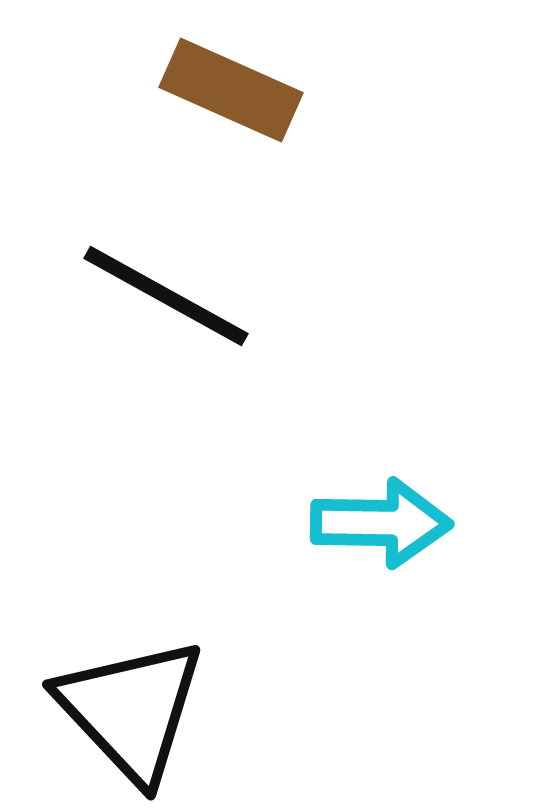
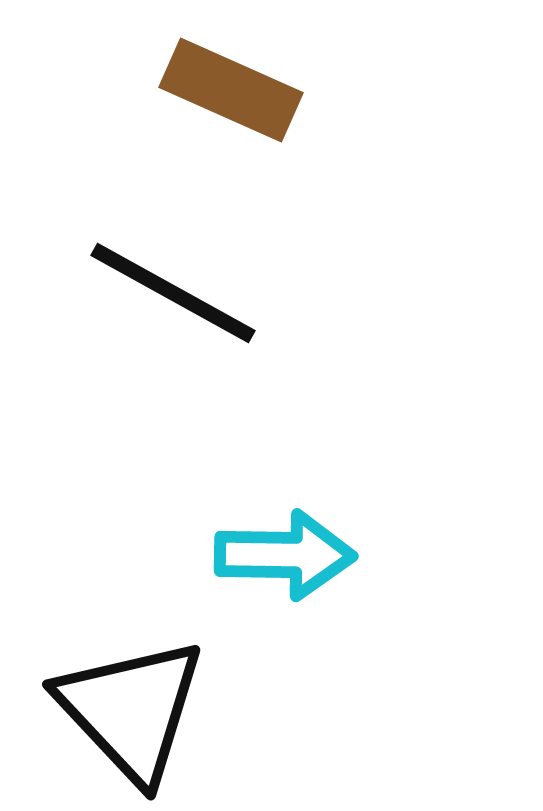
black line: moved 7 px right, 3 px up
cyan arrow: moved 96 px left, 32 px down
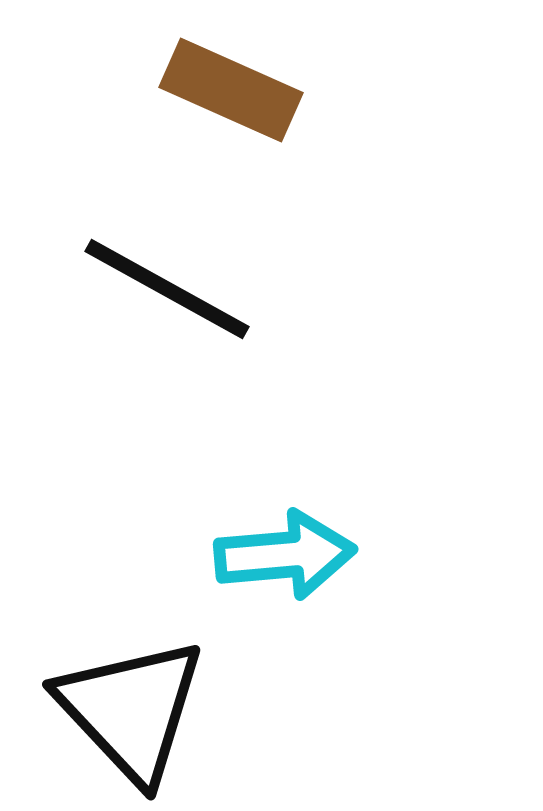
black line: moved 6 px left, 4 px up
cyan arrow: rotated 6 degrees counterclockwise
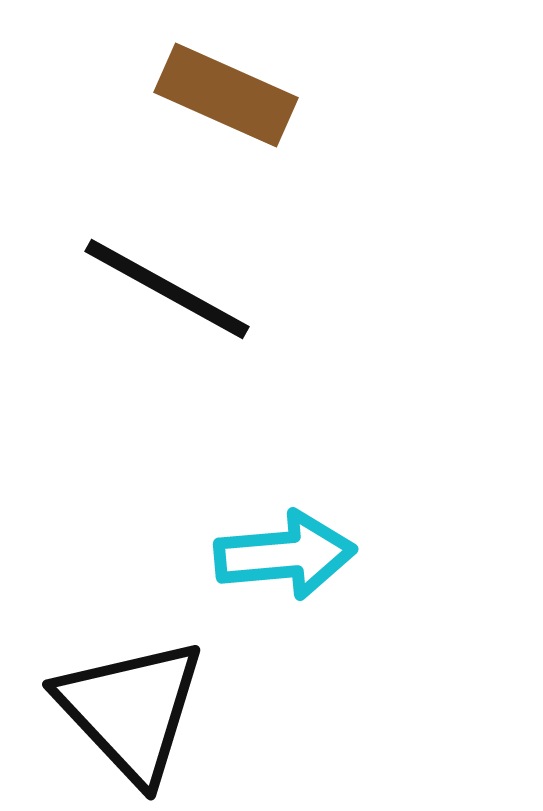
brown rectangle: moved 5 px left, 5 px down
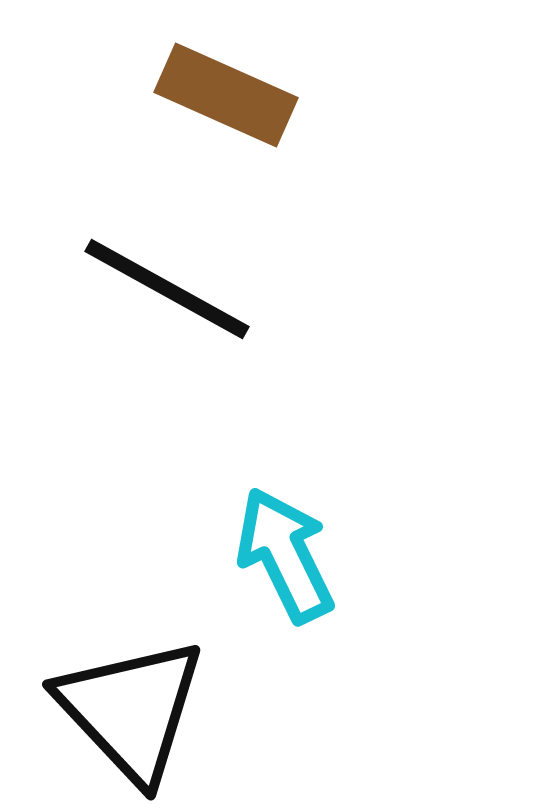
cyan arrow: rotated 111 degrees counterclockwise
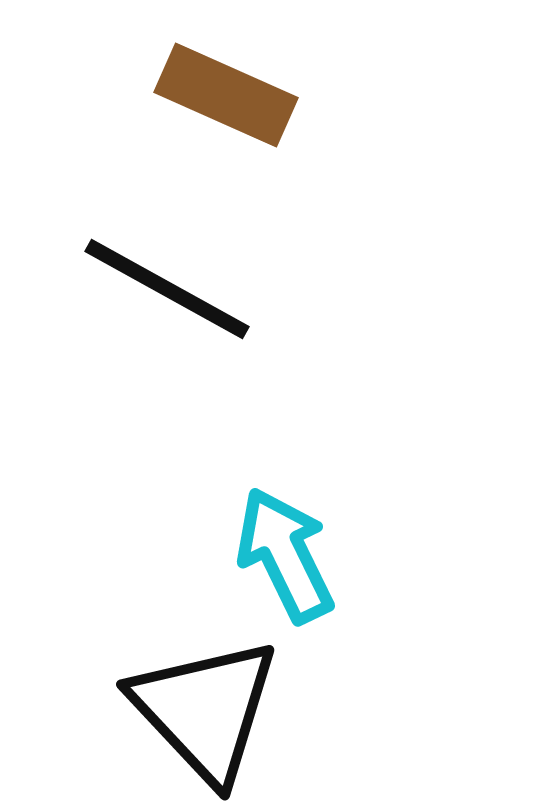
black triangle: moved 74 px right
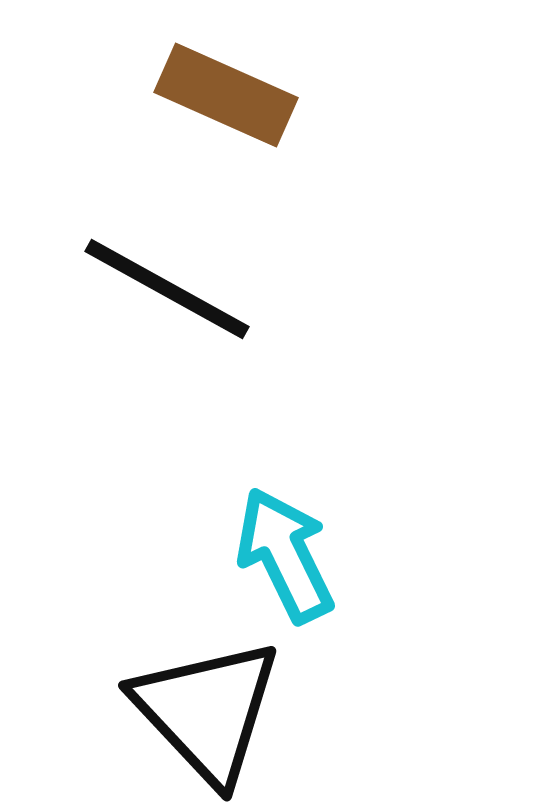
black triangle: moved 2 px right, 1 px down
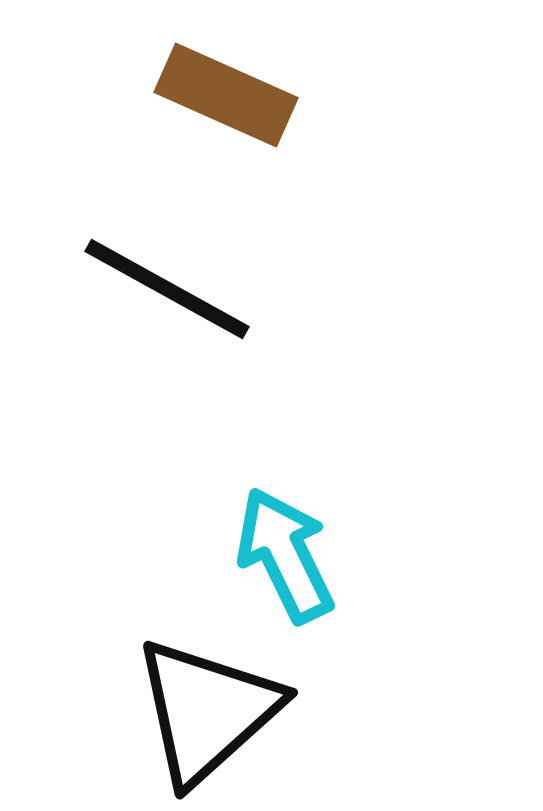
black triangle: rotated 31 degrees clockwise
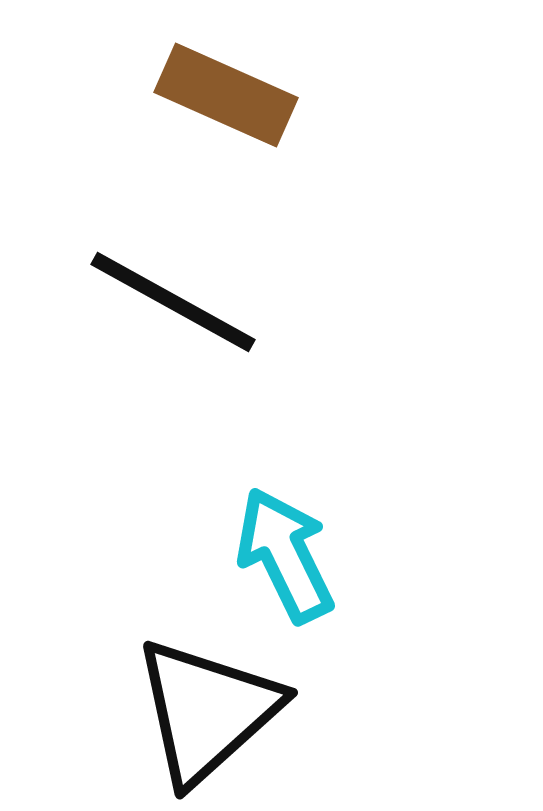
black line: moved 6 px right, 13 px down
